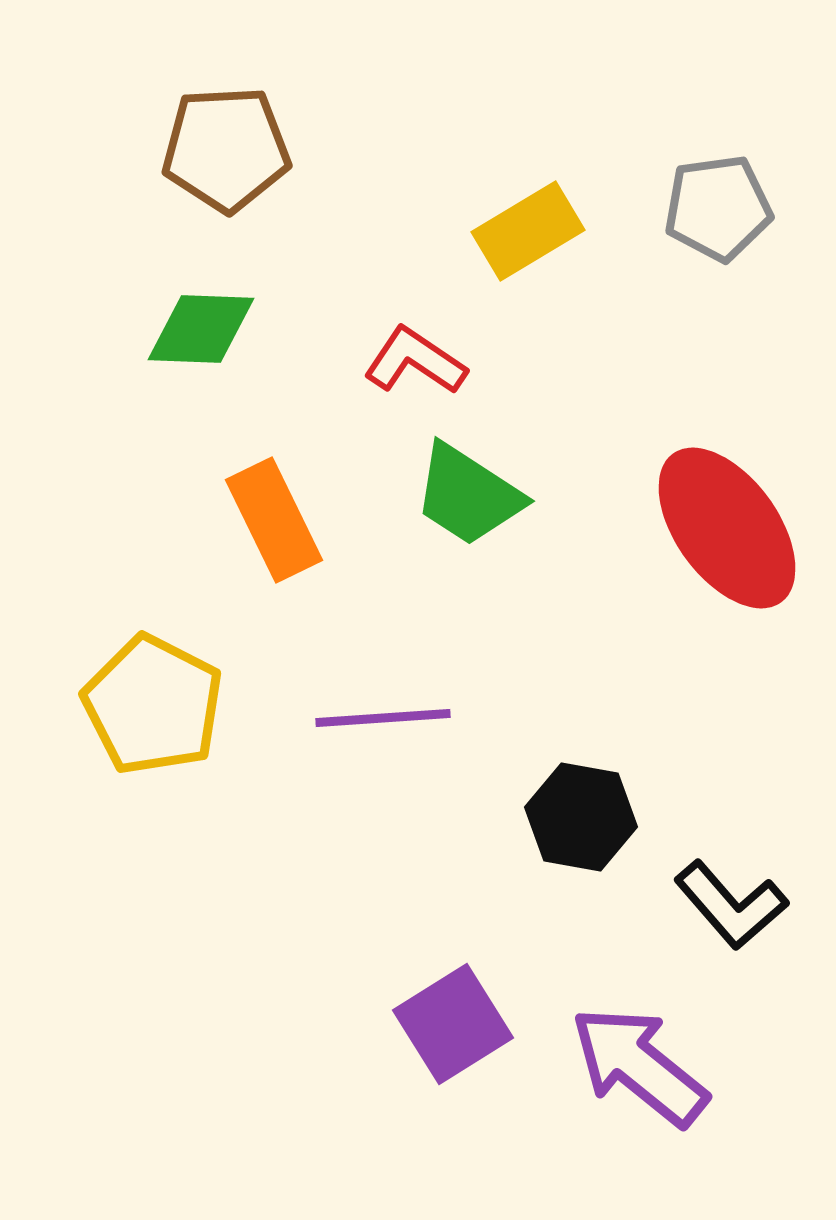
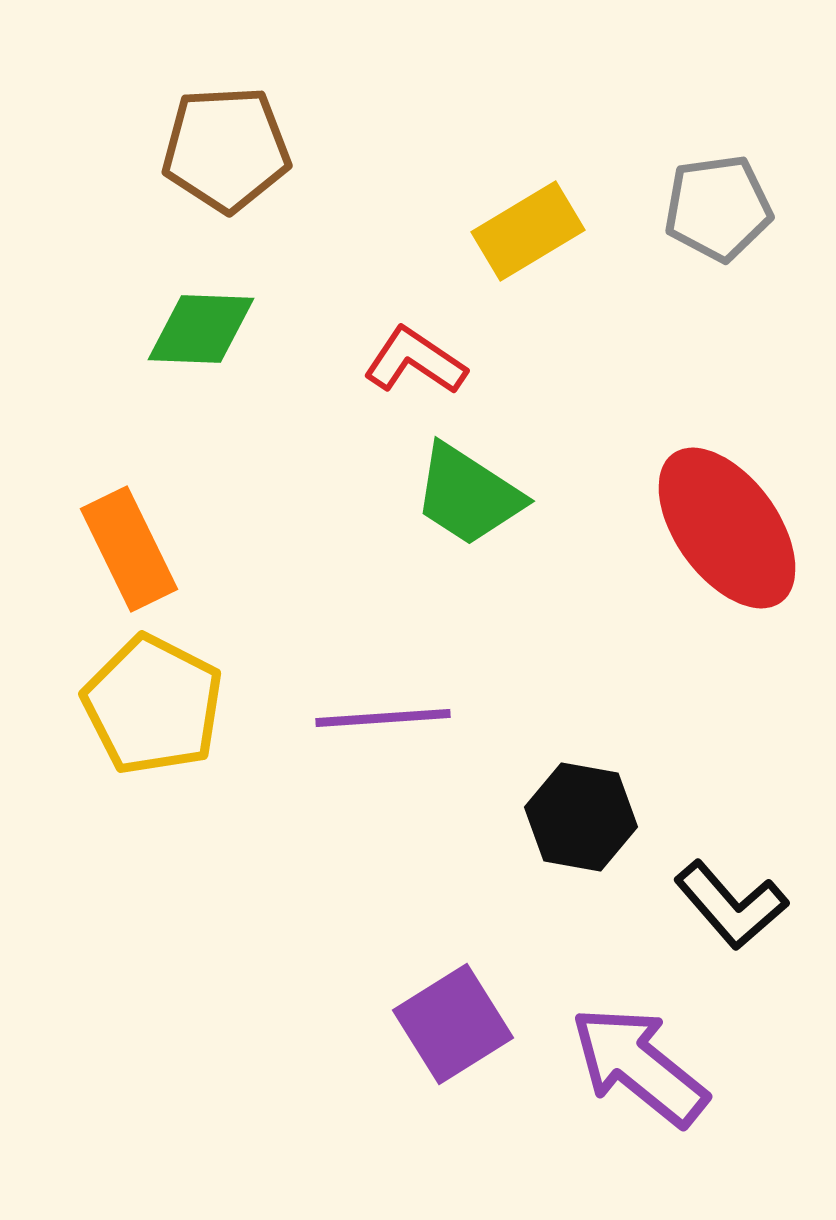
orange rectangle: moved 145 px left, 29 px down
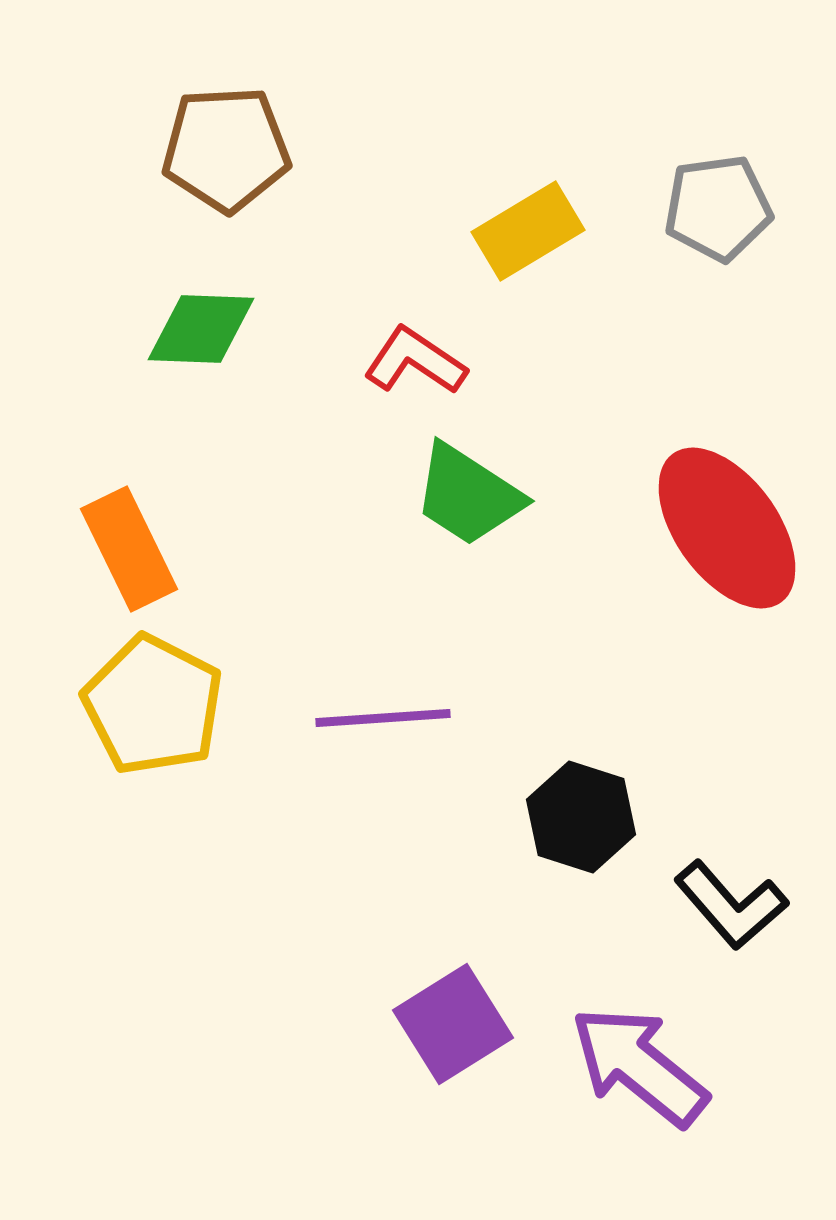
black hexagon: rotated 8 degrees clockwise
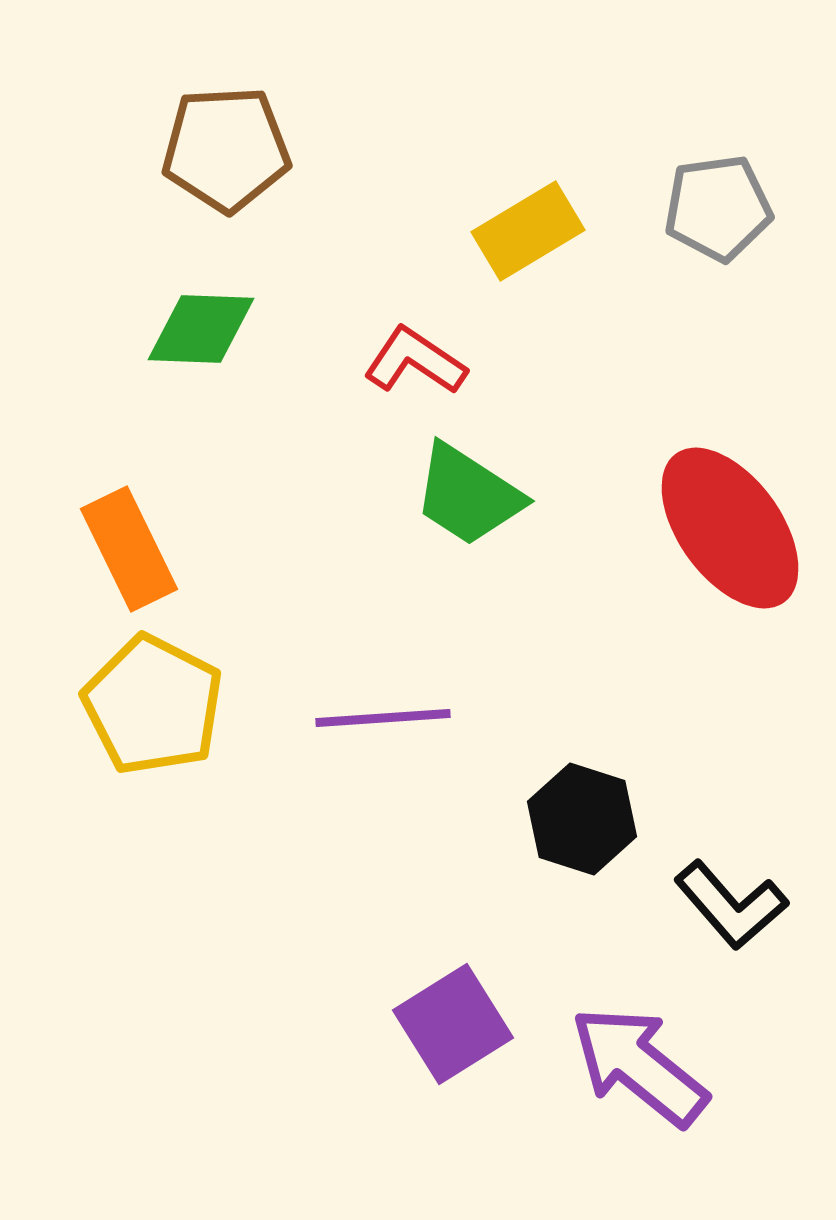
red ellipse: moved 3 px right
black hexagon: moved 1 px right, 2 px down
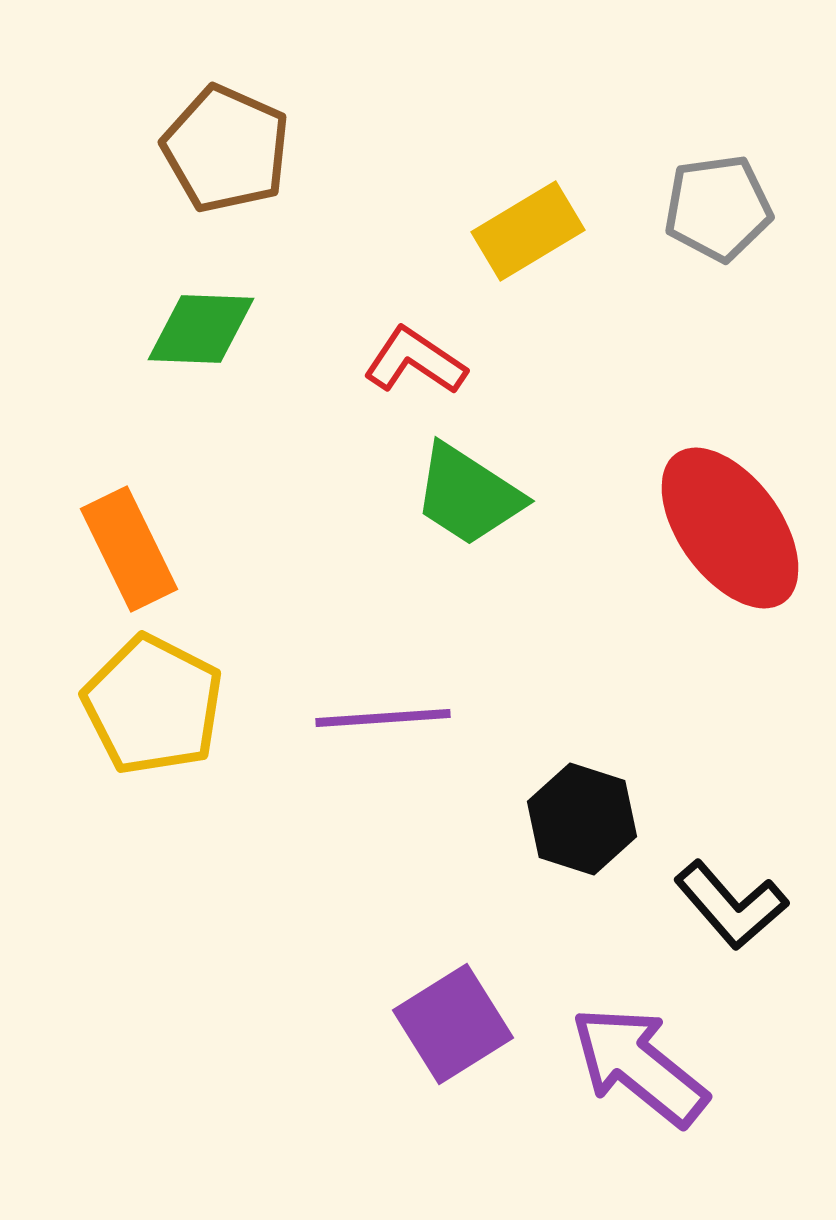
brown pentagon: rotated 27 degrees clockwise
